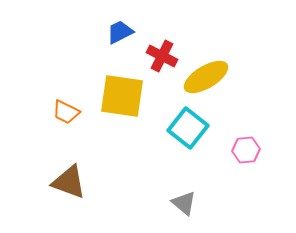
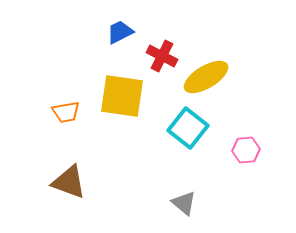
orange trapezoid: rotated 36 degrees counterclockwise
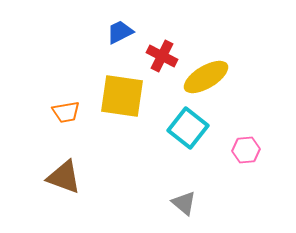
brown triangle: moved 5 px left, 5 px up
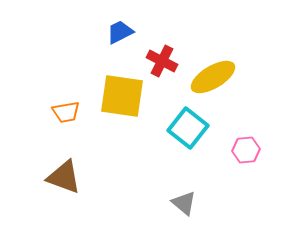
red cross: moved 5 px down
yellow ellipse: moved 7 px right
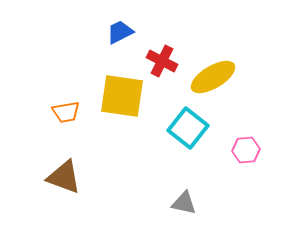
gray triangle: rotated 28 degrees counterclockwise
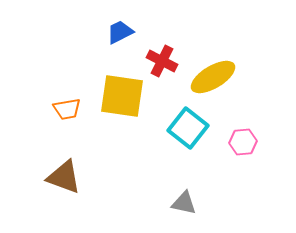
orange trapezoid: moved 1 px right, 3 px up
pink hexagon: moved 3 px left, 8 px up
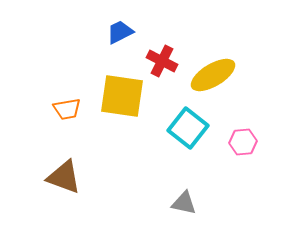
yellow ellipse: moved 2 px up
